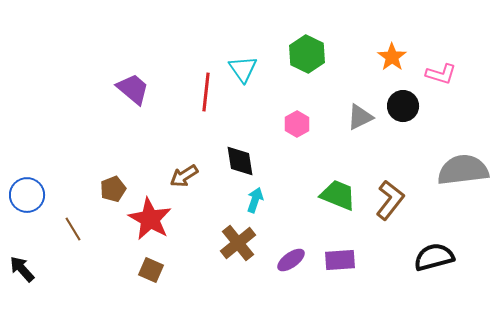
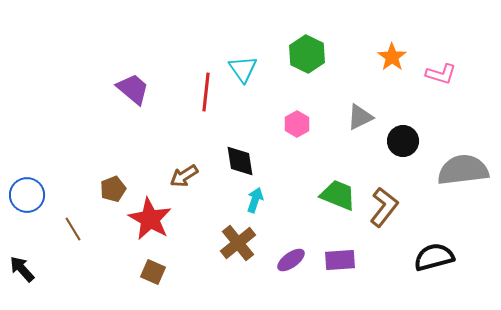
black circle: moved 35 px down
brown L-shape: moved 6 px left, 7 px down
brown square: moved 2 px right, 2 px down
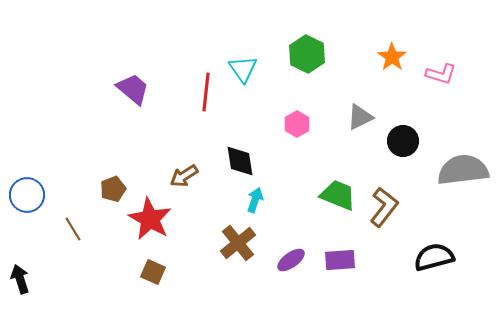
black arrow: moved 2 px left, 10 px down; rotated 24 degrees clockwise
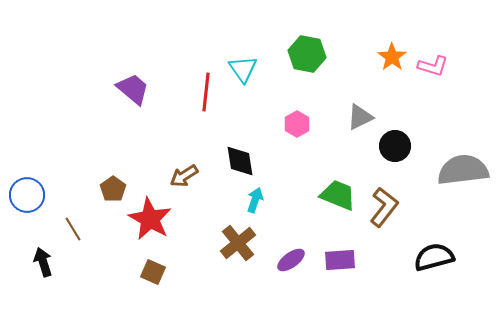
green hexagon: rotated 15 degrees counterclockwise
pink L-shape: moved 8 px left, 8 px up
black circle: moved 8 px left, 5 px down
brown pentagon: rotated 15 degrees counterclockwise
black arrow: moved 23 px right, 17 px up
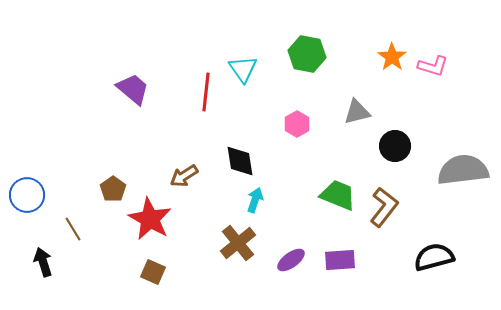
gray triangle: moved 3 px left, 5 px up; rotated 12 degrees clockwise
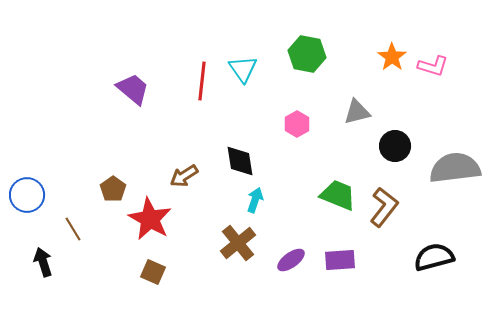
red line: moved 4 px left, 11 px up
gray semicircle: moved 8 px left, 2 px up
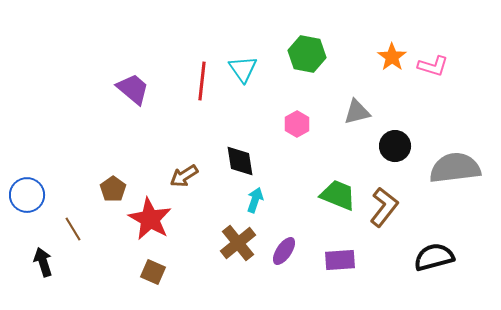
purple ellipse: moved 7 px left, 9 px up; rotated 20 degrees counterclockwise
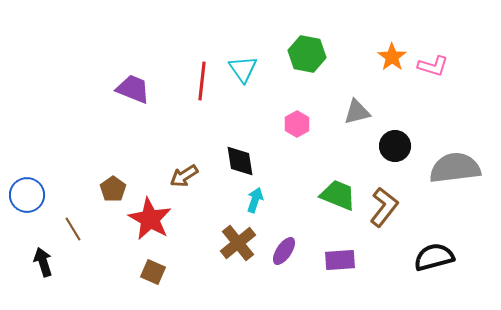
purple trapezoid: rotated 18 degrees counterclockwise
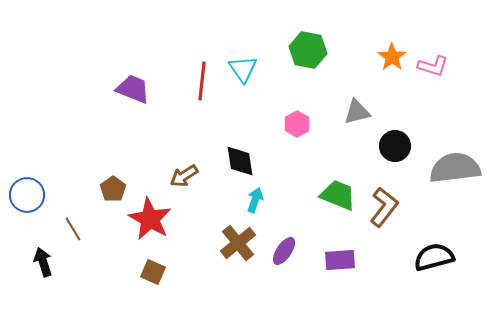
green hexagon: moved 1 px right, 4 px up
